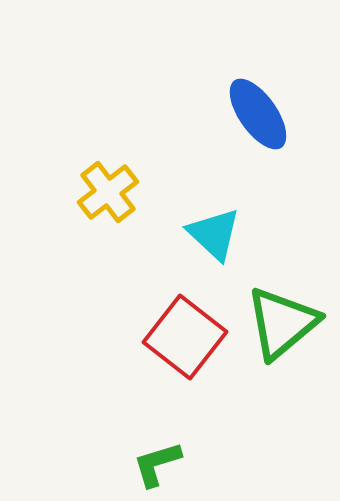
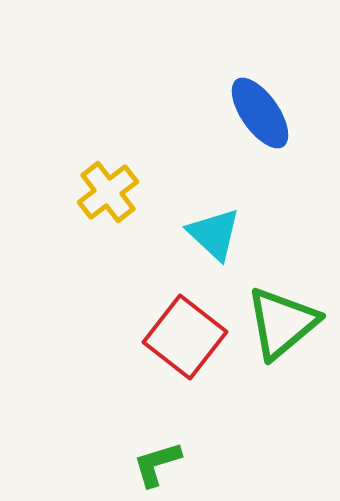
blue ellipse: moved 2 px right, 1 px up
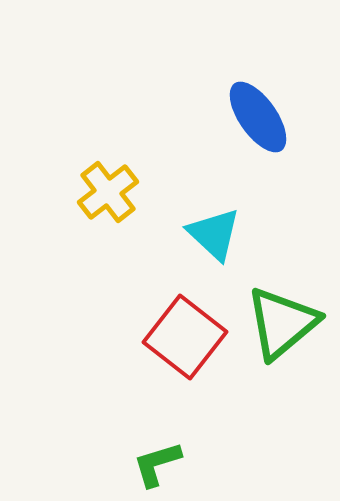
blue ellipse: moved 2 px left, 4 px down
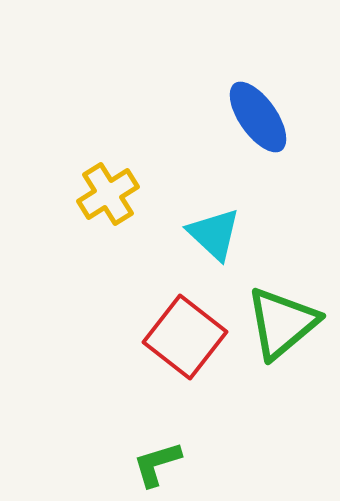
yellow cross: moved 2 px down; rotated 6 degrees clockwise
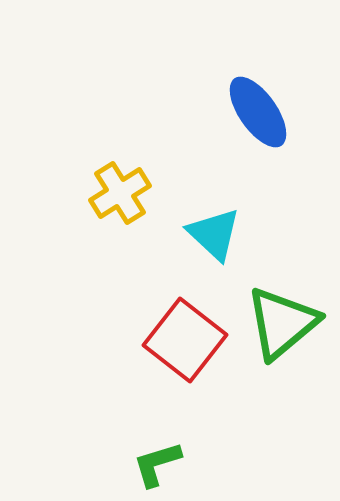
blue ellipse: moved 5 px up
yellow cross: moved 12 px right, 1 px up
red square: moved 3 px down
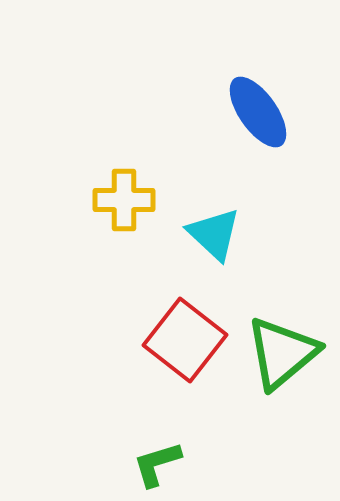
yellow cross: moved 4 px right, 7 px down; rotated 32 degrees clockwise
green triangle: moved 30 px down
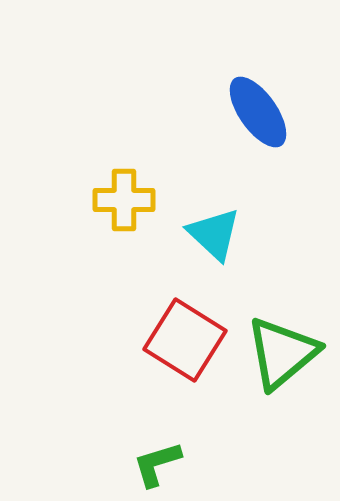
red square: rotated 6 degrees counterclockwise
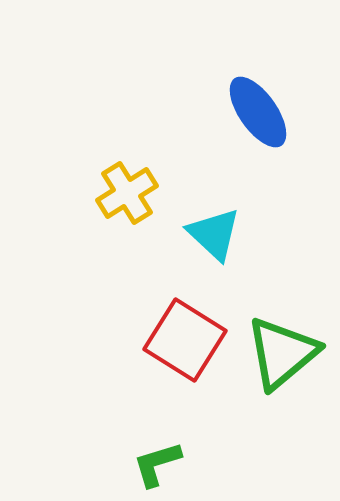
yellow cross: moved 3 px right, 7 px up; rotated 32 degrees counterclockwise
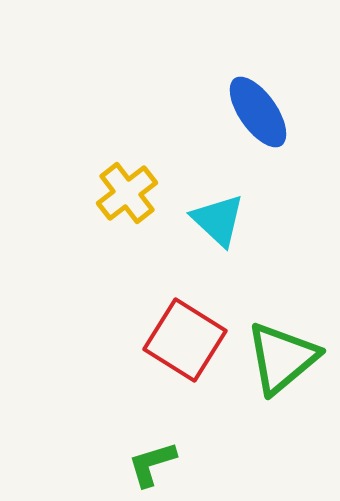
yellow cross: rotated 6 degrees counterclockwise
cyan triangle: moved 4 px right, 14 px up
green triangle: moved 5 px down
green L-shape: moved 5 px left
